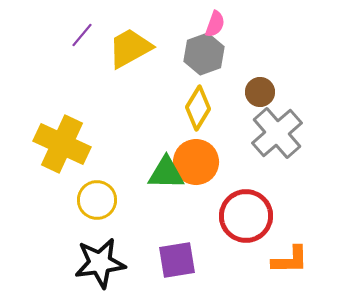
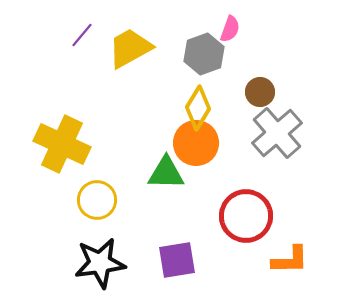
pink semicircle: moved 15 px right, 5 px down
orange circle: moved 19 px up
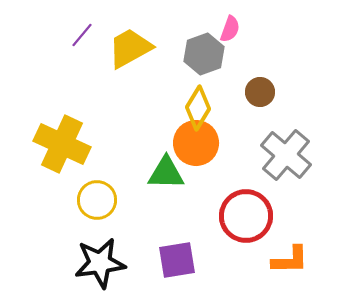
gray cross: moved 9 px right, 22 px down; rotated 9 degrees counterclockwise
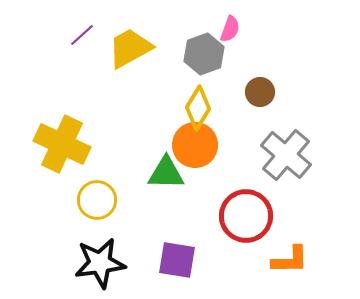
purple line: rotated 8 degrees clockwise
orange circle: moved 1 px left, 2 px down
purple square: rotated 18 degrees clockwise
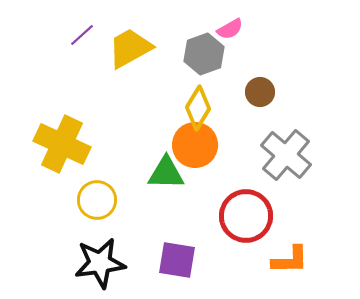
pink semicircle: rotated 40 degrees clockwise
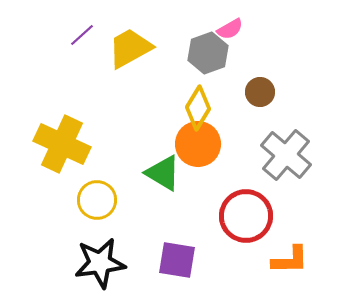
gray hexagon: moved 4 px right, 1 px up
orange circle: moved 3 px right, 1 px up
green triangle: moved 3 px left; rotated 30 degrees clockwise
